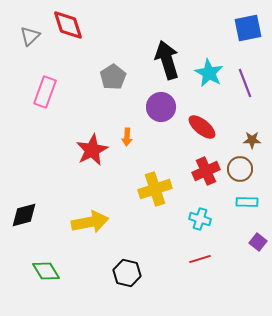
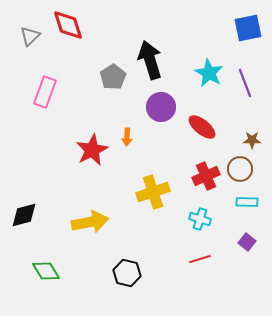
black arrow: moved 17 px left
red cross: moved 5 px down
yellow cross: moved 2 px left, 3 px down
purple square: moved 11 px left
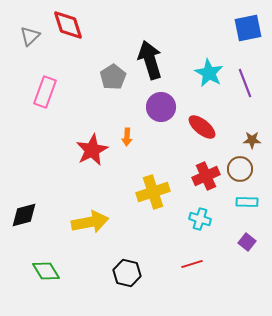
red line: moved 8 px left, 5 px down
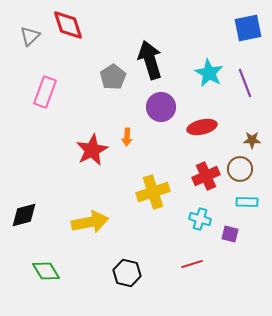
red ellipse: rotated 52 degrees counterclockwise
purple square: moved 17 px left, 8 px up; rotated 24 degrees counterclockwise
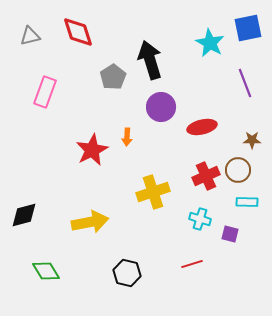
red diamond: moved 10 px right, 7 px down
gray triangle: rotated 30 degrees clockwise
cyan star: moved 1 px right, 30 px up
brown circle: moved 2 px left, 1 px down
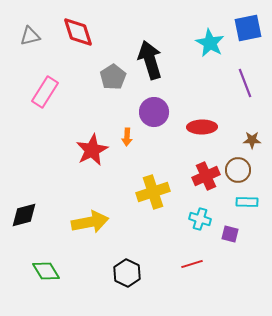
pink rectangle: rotated 12 degrees clockwise
purple circle: moved 7 px left, 5 px down
red ellipse: rotated 12 degrees clockwise
black hexagon: rotated 12 degrees clockwise
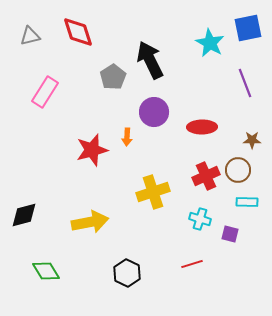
black arrow: rotated 9 degrees counterclockwise
red star: rotated 12 degrees clockwise
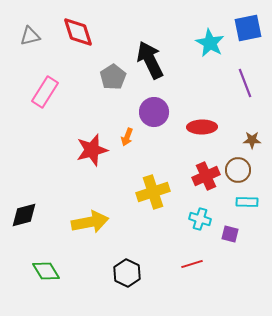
orange arrow: rotated 18 degrees clockwise
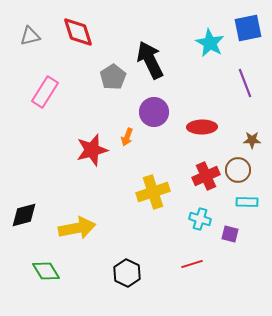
yellow arrow: moved 13 px left, 6 px down
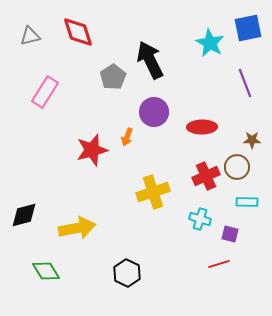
brown circle: moved 1 px left, 3 px up
red line: moved 27 px right
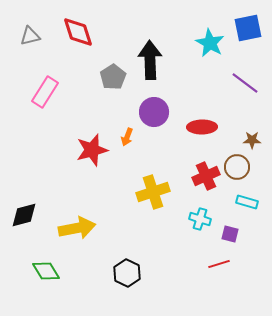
black arrow: rotated 24 degrees clockwise
purple line: rotated 32 degrees counterclockwise
cyan rectangle: rotated 15 degrees clockwise
